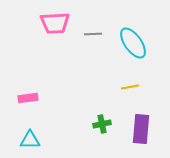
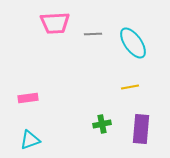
cyan triangle: rotated 20 degrees counterclockwise
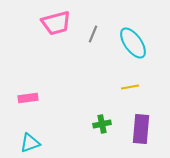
pink trapezoid: moved 1 px right; rotated 12 degrees counterclockwise
gray line: rotated 66 degrees counterclockwise
cyan triangle: moved 3 px down
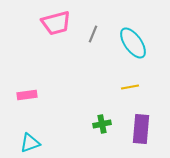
pink rectangle: moved 1 px left, 3 px up
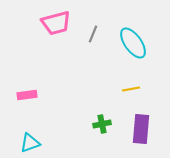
yellow line: moved 1 px right, 2 px down
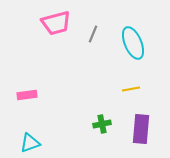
cyan ellipse: rotated 12 degrees clockwise
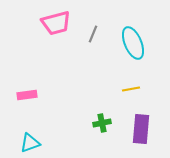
green cross: moved 1 px up
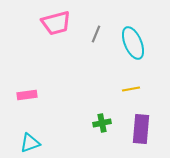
gray line: moved 3 px right
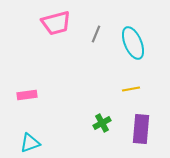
green cross: rotated 18 degrees counterclockwise
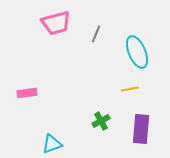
cyan ellipse: moved 4 px right, 9 px down
yellow line: moved 1 px left
pink rectangle: moved 2 px up
green cross: moved 1 px left, 2 px up
cyan triangle: moved 22 px right, 1 px down
